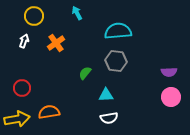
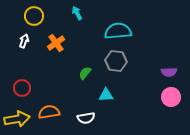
white semicircle: moved 23 px left
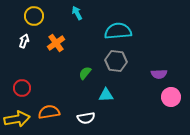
purple semicircle: moved 10 px left, 2 px down
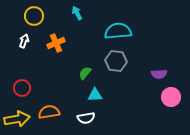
orange cross: rotated 12 degrees clockwise
cyan triangle: moved 11 px left
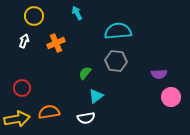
cyan triangle: moved 1 px right, 1 px down; rotated 35 degrees counterclockwise
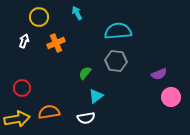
yellow circle: moved 5 px right, 1 px down
purple semicircle: rotated 21 degrees counterclockwise
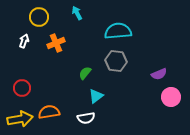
yellow arrow: moved 3 px right
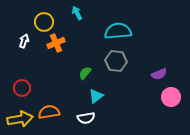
yellow circle: moved 5 px right, 5 px down
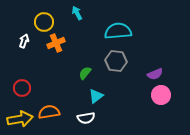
purple semicircle: moved 4 px left
pink circle: moved 10 px left, 2 px up
